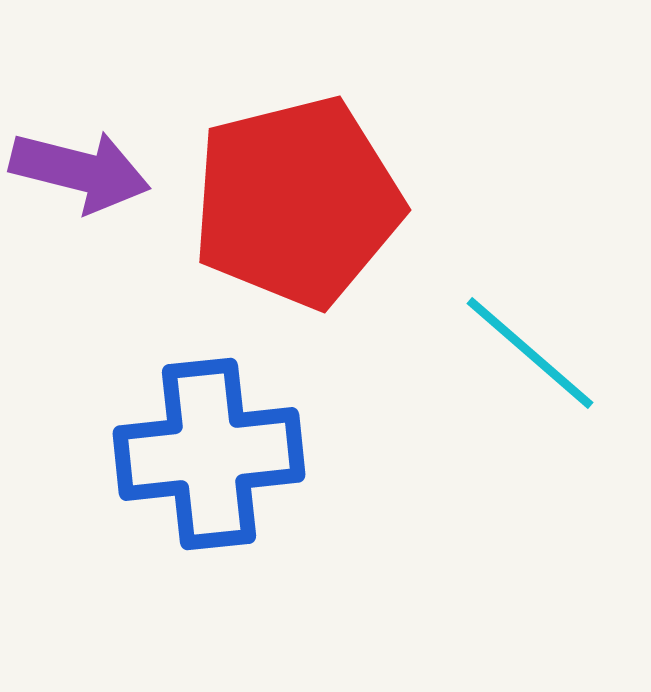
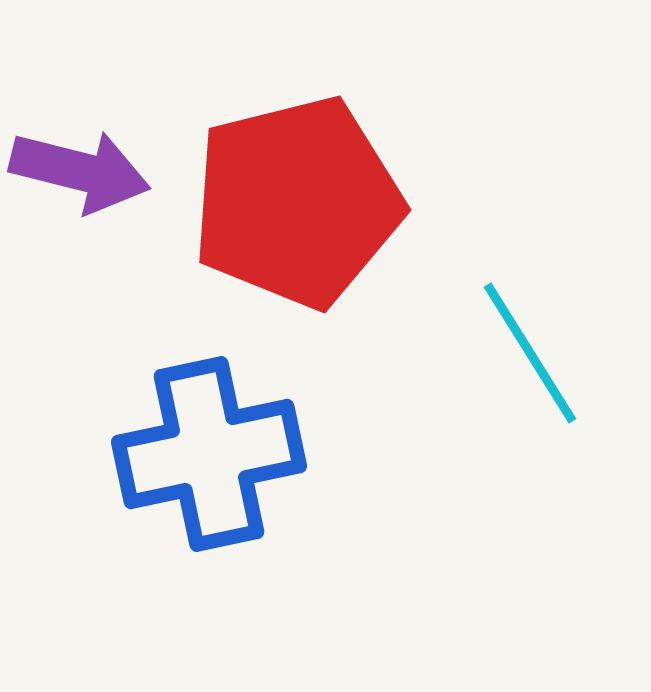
cyan line: rotated 17 degrees clockwise
blue cross: rotated 6 degrees counterclockwise
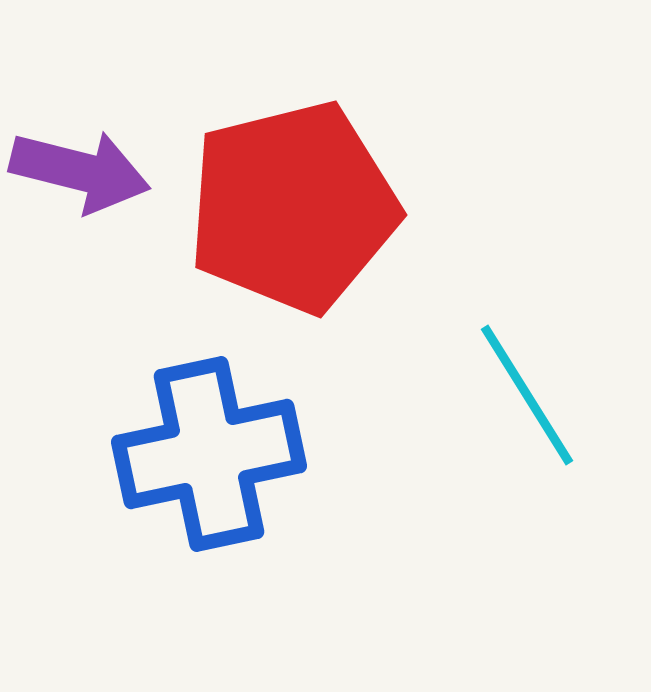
red pentagon: moved 4 px left, 5 px down
cyan line: moved 3 px left, 42 px down
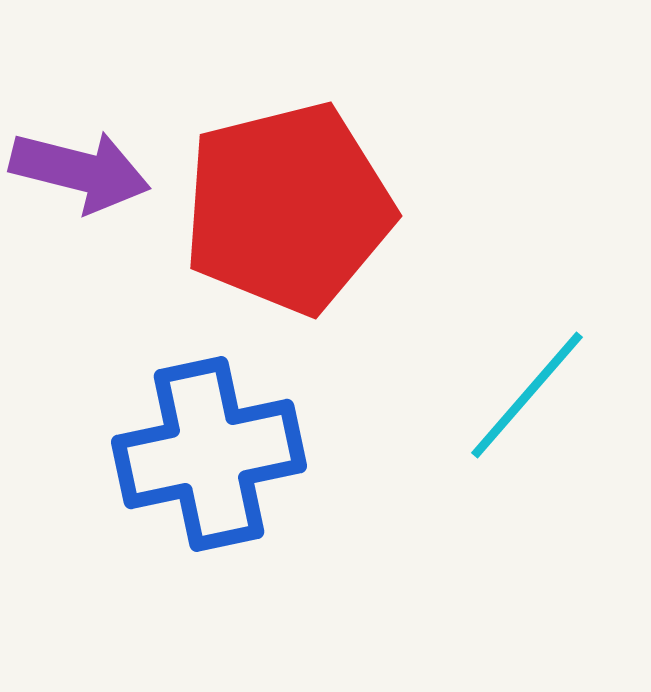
red pentagon: moved 5 px left, 1 px down
cyan line: rotated 73 degrees clockwise
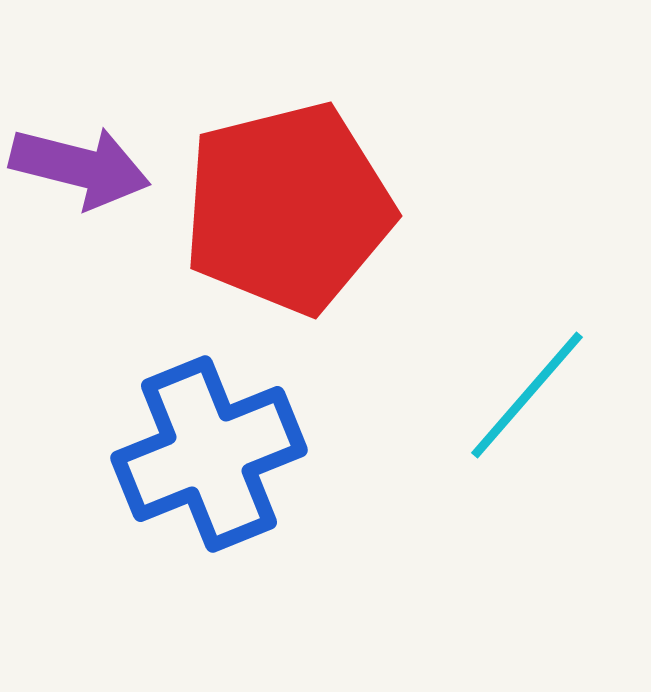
purple arrow: moved 4 px up
blue cross: rotated 10 degrees counterclockwise
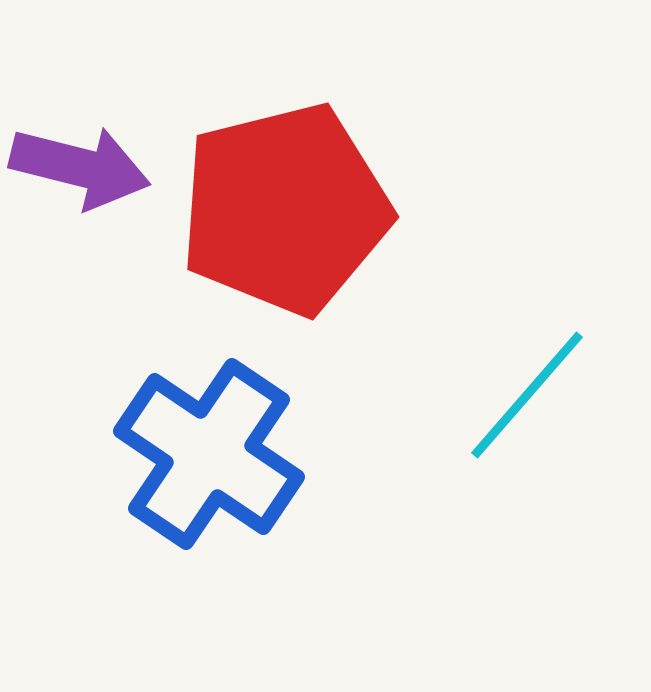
red pentagon: moved 3 px left, 1 px down
blue cross: rotated 34 degrees counterclockwise
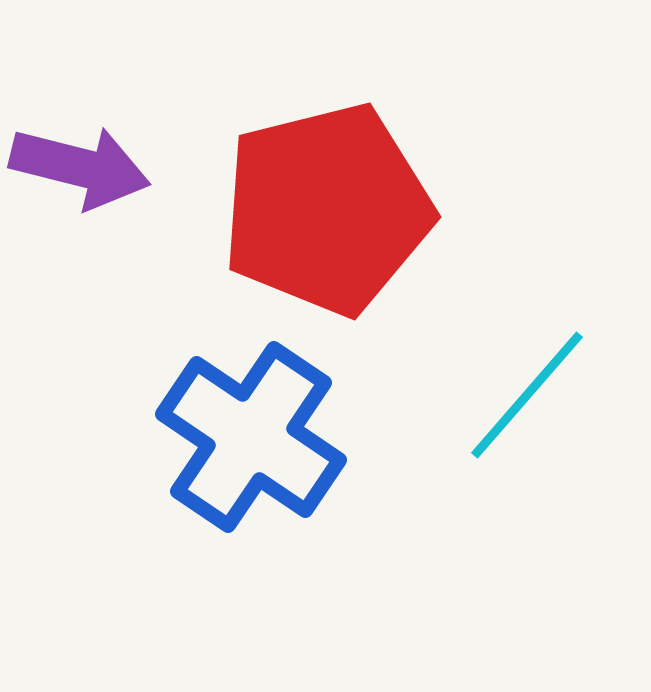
red pentagon: moved 42 px right
blue cross: moved 42 px right, 17 px up
